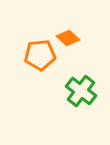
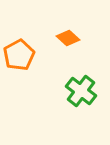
orange pentagon: moved 21 px left; rotated 24 degrees counterclockwise
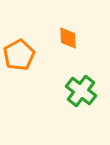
orange diamond: rotated 45 degrees clockwise
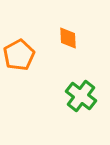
green cross: moved 5 px down
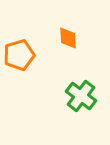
orange pentagon: rotated 12 degrees clockwise
